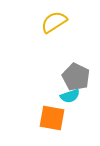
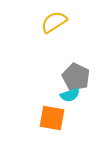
cyan semicircle: moved 1 px up
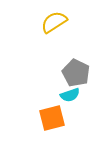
gray pentagon: moved 4 px up
orange square: rotated 24 degrees counterclockwise
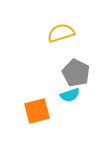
yellow semicircle: moved 7 px right, 11 px down; rotated 16 degrees clockwise
orange square: moved 15 px left, 7 px up
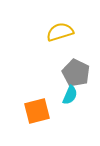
yellow semicircle: moved 1 px left, 1 px up
cyan semicircle: rotated 48 degrees counterclockwise
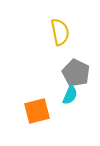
yellow semicircle: rotated 96 degrees clockwise
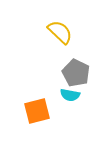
yellow semicircle: rotated 36 degrees counterclockwise
cyan semicircle: rotated 78 degrees clockwise
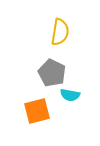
yellow semicircle: rotated 56 degrees clockwise
gray pentagon: moved 24 px left
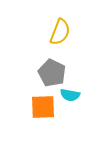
yellow semicircle: rotated 12 degrees clockwise
orange square: moved 6 px right, 4 px up; rotated 12 degrees clockwise
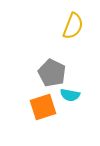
yellow semicircle: moved 13 px right, 6 px up
orange square: rotated 16 degrees counterclockwise
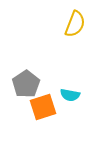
yellow semicircle: moved 2 px right, 2 px up
gray pentagon: moved 26 px left, 11 px down; rotated 12 degrees clockwise
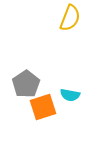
yellow semicircle: moved 5 px left, 6 px up
